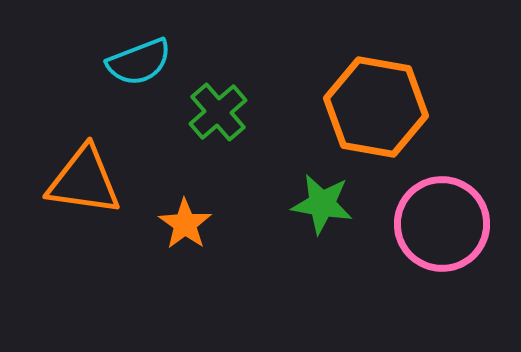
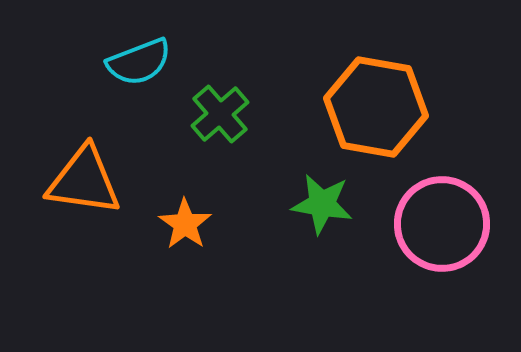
green cross: moved 2 px right, 2 px down
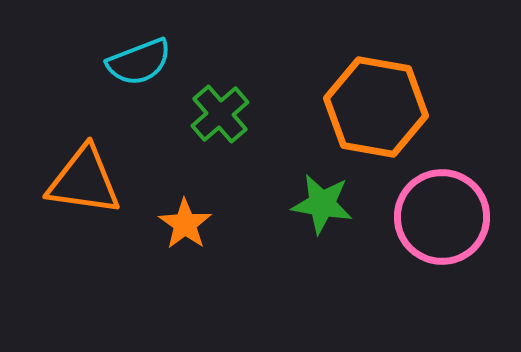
pink circle: moved 7 px up
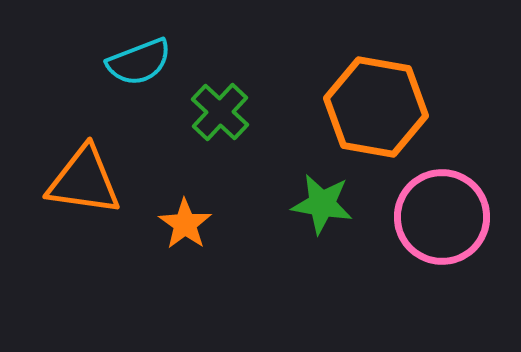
green cross: moved 2 px up; rotated 6 degrees counterclockwise
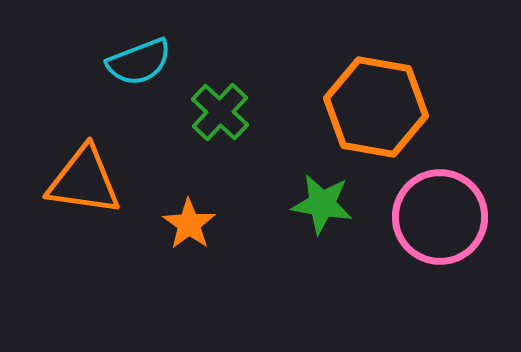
pink circle: moved 2 px left
orange star: moved 4 px right
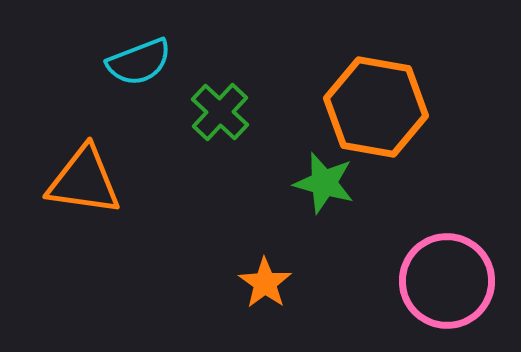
green star: moved 2 px right, 21 px up; rotated 6 degrees clockwise
pink circle: moved 7 px right, 64 px down
orange star: moved 76 px right, 59 px down
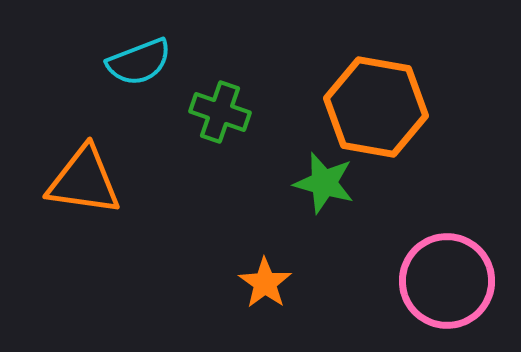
green cross: rotated 24 degrees counterclockwise
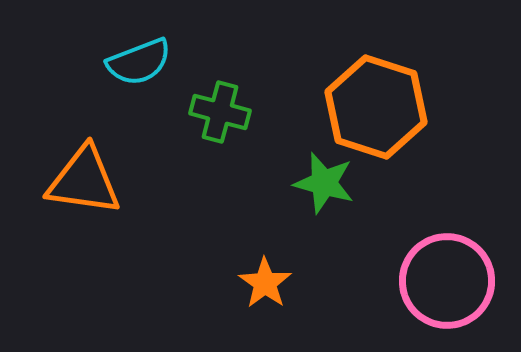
orange hexagon: rotated 8 degrees clockwise
green cross: rotated 4 degrees counterclockwise
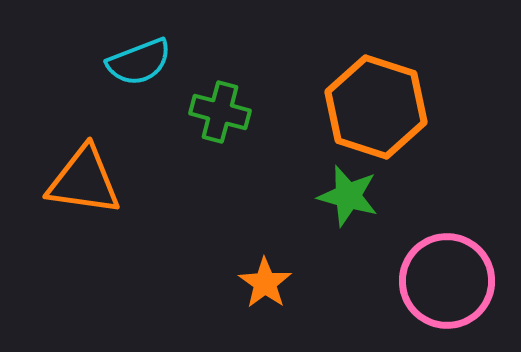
green star: moved 24 px right, 13 px down
